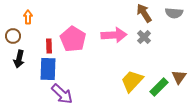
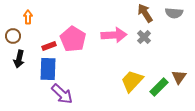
brown arrow: moved 1 px right
red rectangle: rotated 72 degrees clockwise
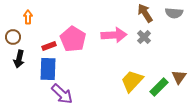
brown circle: moved 1 px down
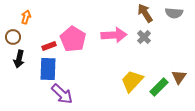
orange arrow: moved 2 px left; rotated 16 degrees clockwise
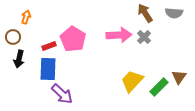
pink arrow: moved 5 px right
